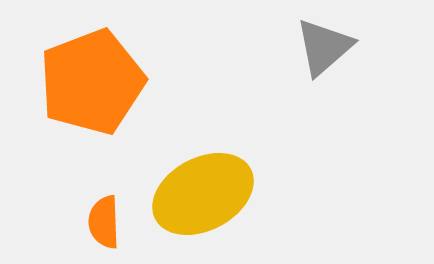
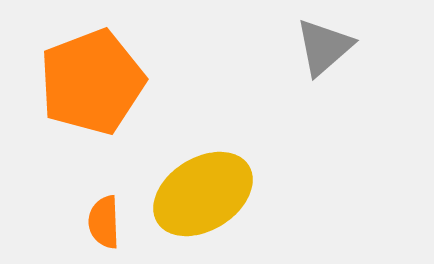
yellow ellipse: rotated 4 degrees counterclockwise
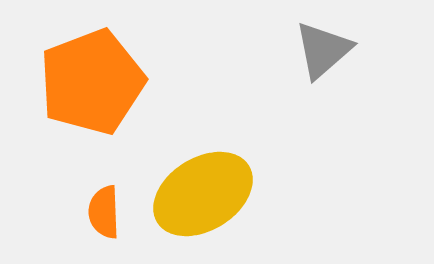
gray triangle: moved 1 px left, 3 px down
orange semicircle: moved 10 px up
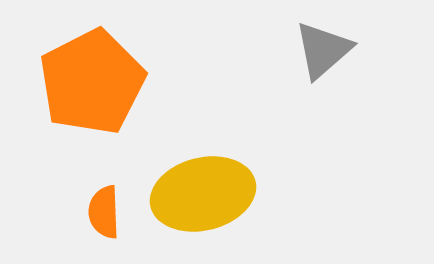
orange pentagon: rotated 6 degrees counterclockwise
yellow ellipse: rotated 18 degrees clockwise
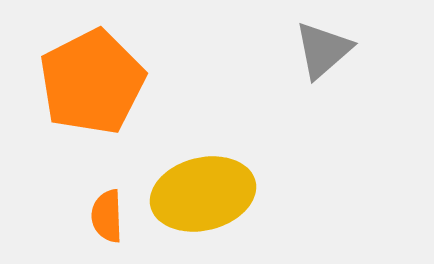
orange semicircle: moved 3 px right, 4 px down
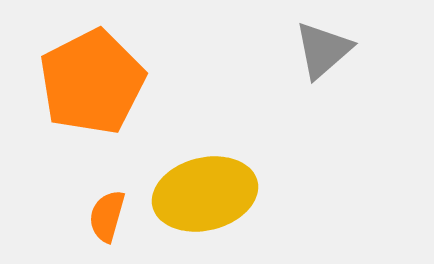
yellow ellipse: moved 2 px right
orange semicircle: rotated 18 degrees clockwise
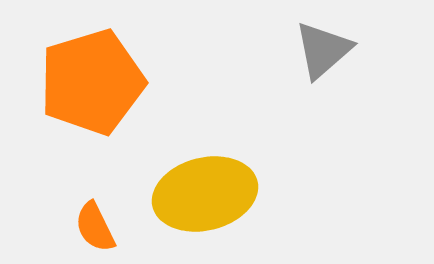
orange pentagon: rotated 10 degrees clockwise
orange semicircle: moved 12 px left, 11 px down; rotated 42 degrees counterclockwise
